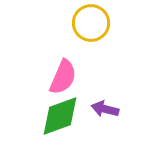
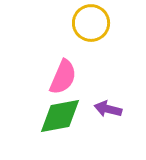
purple arrow: moved 3 px right
green diamond: rotated 9 degrees clockwise
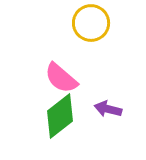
pink semicircle: moved 2 px left, 1 px down; rotated 108 degrees clockwise
green diamond: rotated 27 degrees counterclockwise
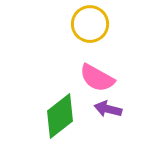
yellow circle: moved 1 px left, 1 px down
pink semicircle: moved 36 px right; rotated 12 degrees counterclockwise
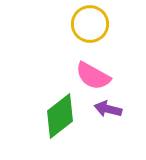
pink semicircle: moved 4 px left, 2 px up
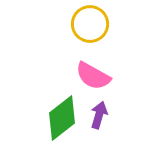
purple arrow: moved 9 px left, 6 px down; rotated 92 degrees clockwise
green diamond: moved 2 px right, 2 px down
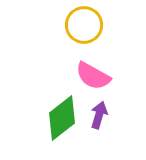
yellow circle: moved 6 px left, 1 px down
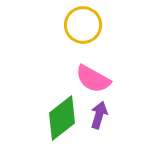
yellow circle: moved 1 px left
pink semicircle: moved 3 px down
